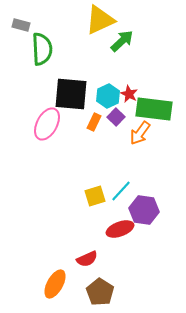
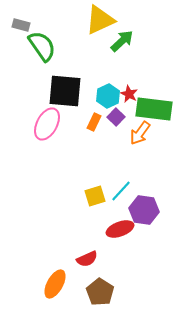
green semicircle: moved 3 px up; rotated 32 degrees counterclockwise
black square: moved 6 px left, 3 px up
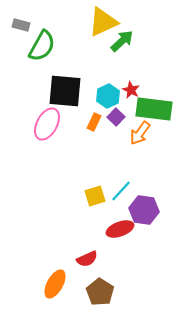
yellow triangle: moved 3 px right, 2 px down
green semicircle: rotated 64 degrees clockwise
red star: moved 2 px right, 4 px up
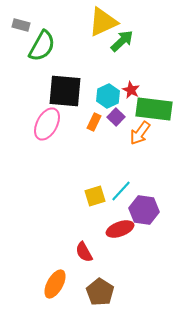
red semicircle: moved 3 px left, 7 px up; rotated 85 degrees clockwise
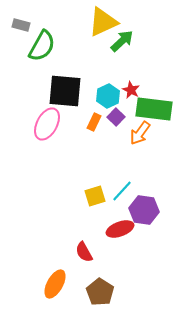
cyan line: moved 1 px right
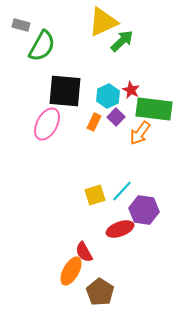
yellow square: moved 1 px up
orange ellipse: moved 16 px right, 13 px up
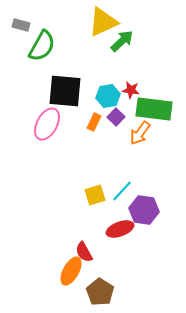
red star: rotated 18 degrees counterclockwise
cyan hexagon: rotated 15 degrees clockwise
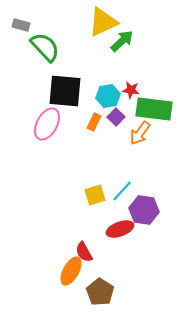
green semicircle: moved 3 px right, 1 px down; rotated 72 degrees counterclockwise
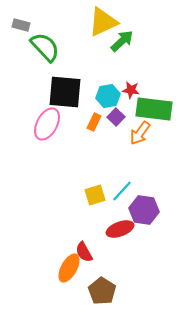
black square: moved 1 px down
orange ellipse: moved 2 px left, 3 px up
brown pentagon: moved 2 px right, 1 px up
